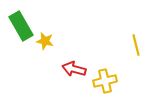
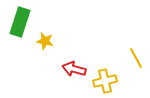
green rectangle: moved 1 px left, 4 px up; rotated 48 degrees clockwise
yellow line: moved 13 px down; rotated 15 degrees counterclockwise
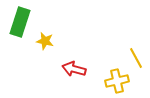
yellow cross: moved 12 px right
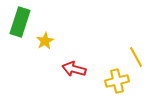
yellow star: rotated 30 degrees clockwise
yellow line: moved 1 px up
